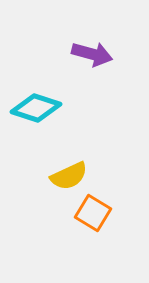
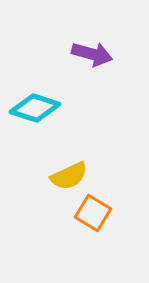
cyan diamond: moved 1 px left
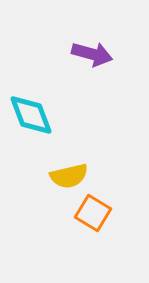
cyan diamond: moved 4 px left, 7 px down; rotated 51 degrees clockwise
yellow semicircle: rotated 12 degrees clockwise
